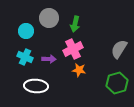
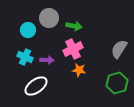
green arrow: moved 1 px left, 2 px down; rotated 91 degrees counterclockwise
cyan circle: moved 2 px right, 1 px up
purple arrow: moved 2 px left, 1 px down
white ellipse: rotated 40 degrees counterclockwise
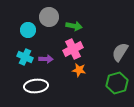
gray circle: moved 1 px up
gray semicircle: moved 1 px right, 3 px down
purple arrow: moved 1 px left, 1 px up
white ellipse: rotated 30 degrees clockwise
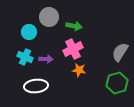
cyan circle: moved 1 px right, 2 px down
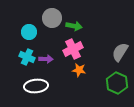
gray circle: moved 3 px right, 1 px down
cyan cross: moved 2 px right
green hexagon: rotated 20 degrees counterclockwise
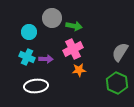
orange star: rotated 16 degrees counterclockwise
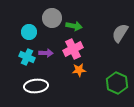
gray semicircle: moved 19 px up
purple arrow: moved 6 px up
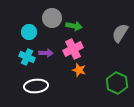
orange star: rotated 24 degrees clockwise
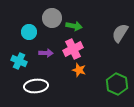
cyan cross: moved 8 px left, 4 px down
green hexagon: moved 1 px down
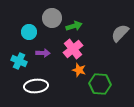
green arrow: rotated 28 degrees counterclockwise
gray semicircle: rotated 12 degrees clockwise
pink cross: rotated 12 degrees counterclockwise
purple arrow: moved 3 px left
green hexagon: moved 17 px left; rotated 20 degrees counterclockwise
